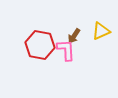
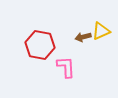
brown arrow: moved 9 px right, 1 px down; rotated 42 degrees clockwise
pink L-shape: moved 17 px down
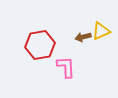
red hexagon: rotated 20 degrees counterclockwise
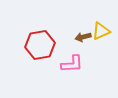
pink L-shape: moved 6 px right, 3 px up; rotated 90 degrees clockwise
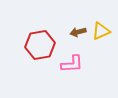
brown arrow: moved 5 px left, 5 px up
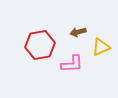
yellow triangle: moved 16 px down
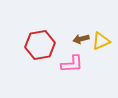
brown arrow: moved 3 px right, 7 px down
yellow triangle: moved 6 px up
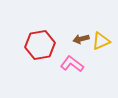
pink L-shape: rotated 140 degrees counterclockwise
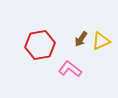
brown arrow: rotated 42 degrees counterclockwise
pink L-shape: moved 2 px left, 5 px down
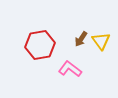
yellow triangle: rotated 42 degrees counterclockwise
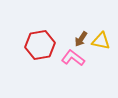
yellow triangle: rotated 42 degrees counterclockwise
pink L-shape: moved 3 px right, 11 px up
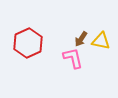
red hexagon: moved 12 px left, 2 px up; rotated 16 degrees counterclockwise
pink L-shape: rotated 40 degrees clockwise
